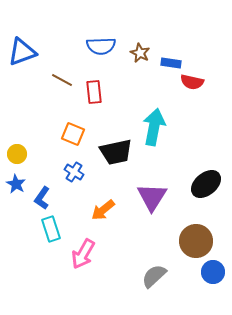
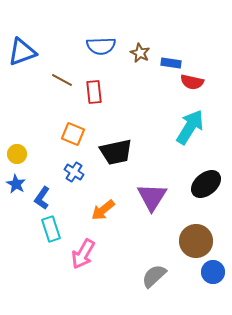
cyan arrow: moved 36 px right; rotated 21 degrees clockwise
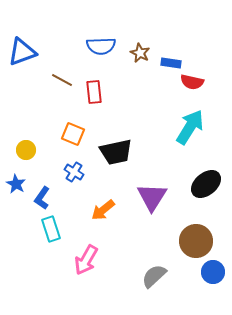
yellow circle: moved 9 px right, 4 px up
pink arrow: moved 3 px right, 6 px down
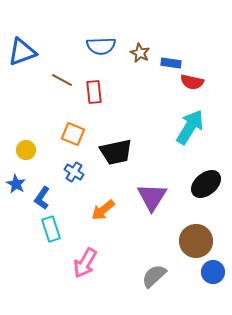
pink arrow: moved 1 px left, 3 px down
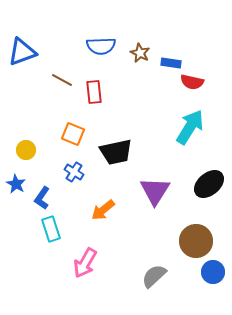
black ellipse: moved 3 px right
purple triangle: moved 3 px right, 6 px up
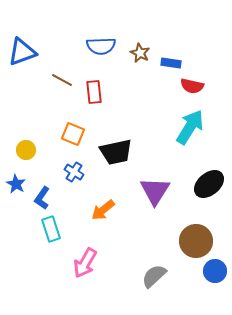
red semicircle: moved 4 px down
blue circle: moved 2 px right, 1 px up
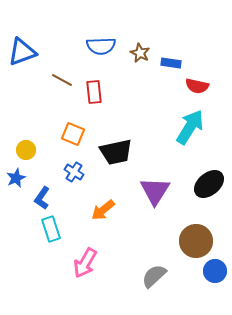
red semicircle: moved 5 px right
blue star: moved 6 px up; rotated 18 degrees clockwise
